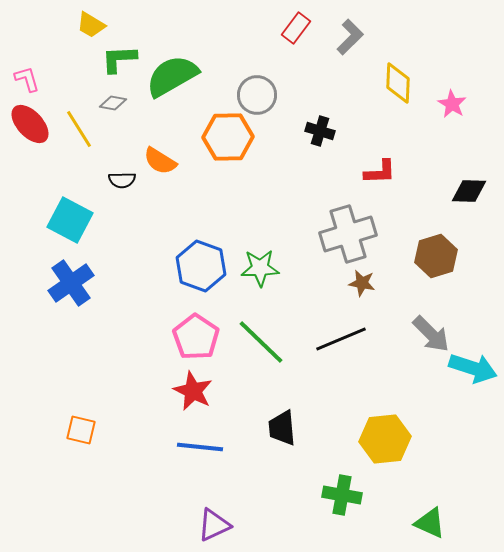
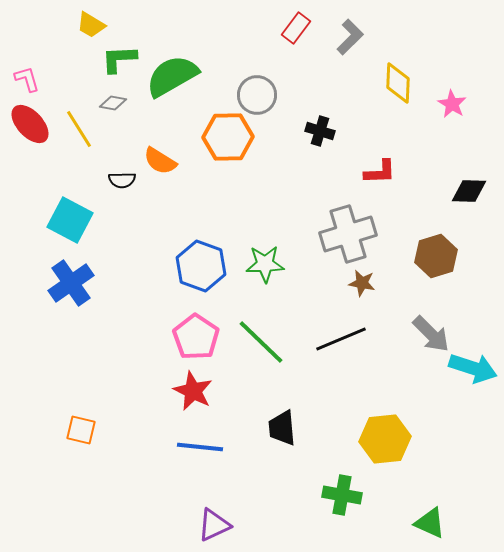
green star: moved 5 px right, 4 px up
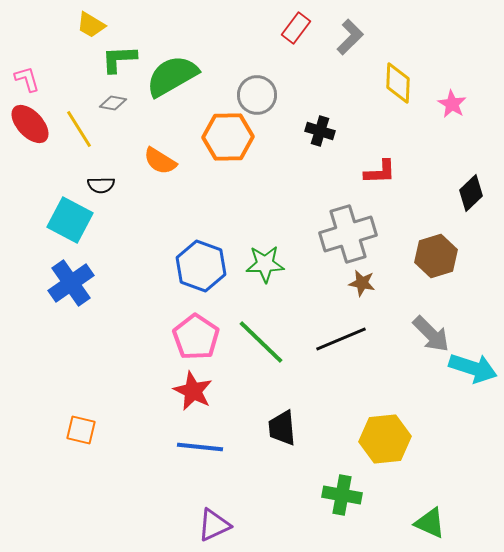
black semicircle: moved 21 px left, 5 px down
black diamond: moved 2 px right, 2 px down; rotated 45 degrees counterclockwise
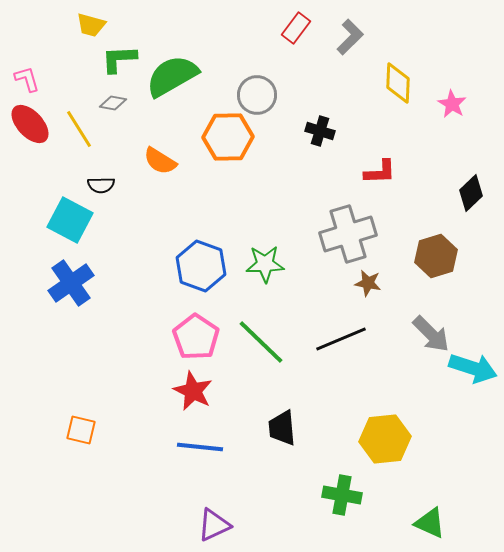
yellow trapezoid: rotated 16 degrees counterclockwise
brown star: moved 6 px right
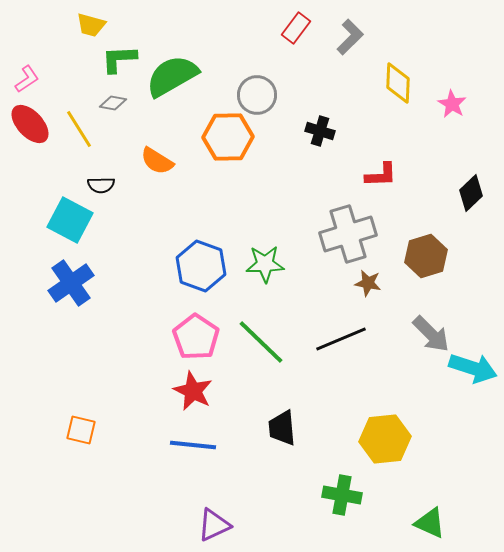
pink L-shape: rotated 72 degrees clockwise
orange semicircle: moved 3 px left
red L-shape: moved 1 px right, 3 px down
brown hexagon: moved 10 px left
blue line: moved 7 px left, 2 px up
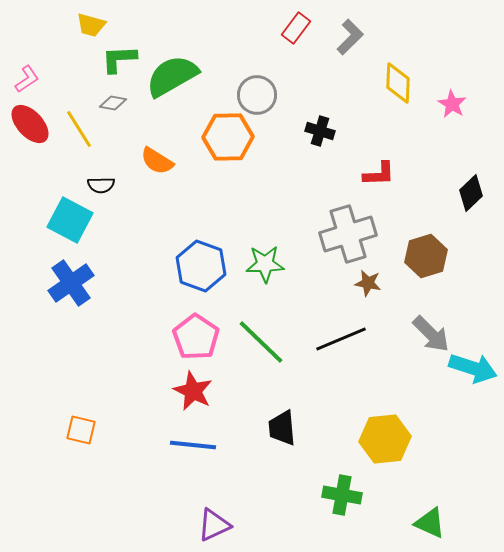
red L-shape: moved 2 px left, 1 px up
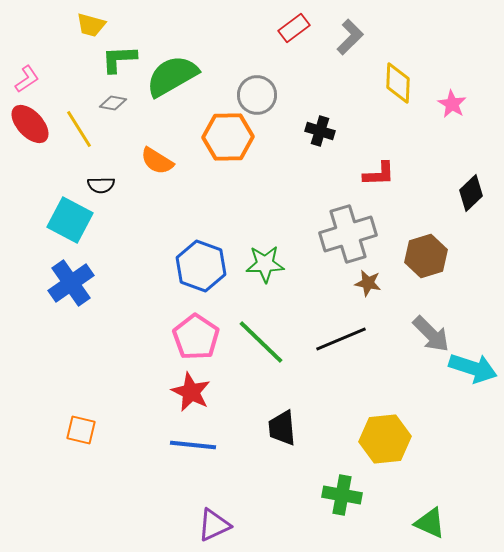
red rectangle: moved 2 px left; rotated 16 degrees clockwise
red star: moved 2 px left, 1 px down
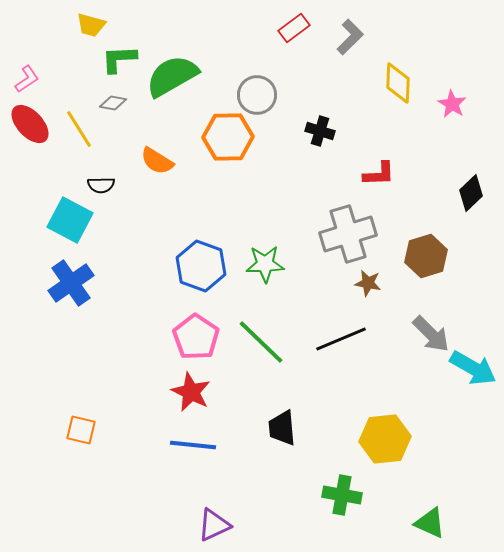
cyan arrow: rotated 12 degrees clockwise
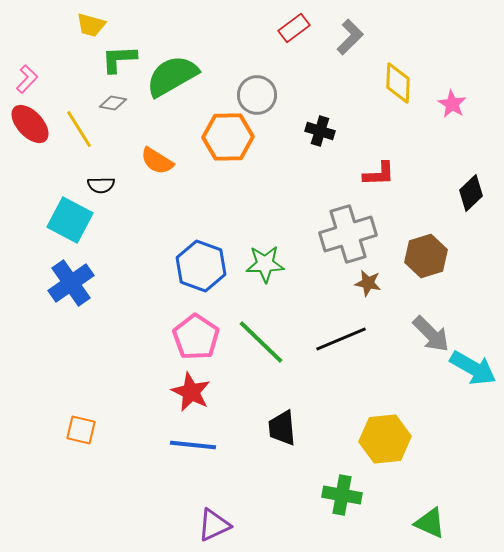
pink L-shape: rotated 12 degrees counterclockwise
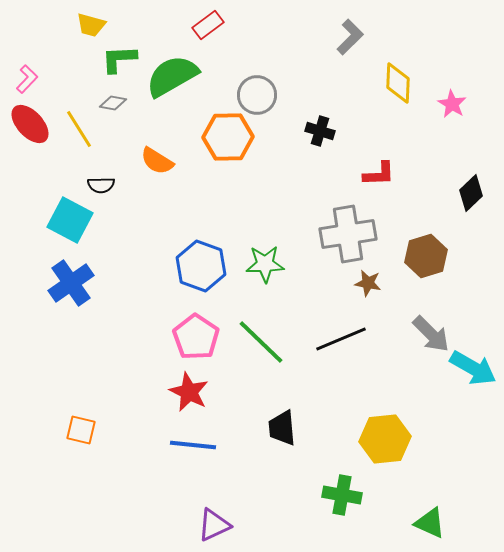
red rectangle: moved 86 px left, 3 px up
gray cross: rotated 8 degrees clockwise
red star: moved 2 px left
